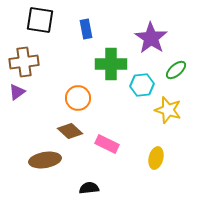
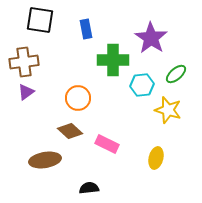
green cross: moved 2 px right, 4 px up
green ellipse: moved 4 px down
purple triangle: moved 9 px right
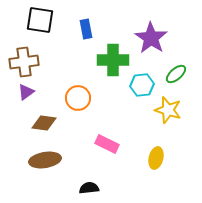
brown diamond: moved 26 px left, 8 px up; rotated 35 degrees counterclockwise
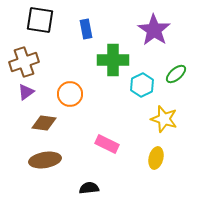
purple star: moved 3 px right, 8 px up
brown cross: rotated 12 degrees counterclockwise
cyan hexagon: rotated 20 degrees counterclockwise
orange circle: moved 8 px left, 4 px up
yellow star: moved 4 px left, 9 px down
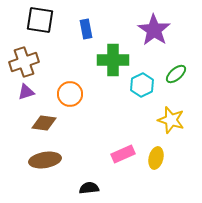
purple triangle: rotated 18 degrees clockwise
yellow star: moved 7 px right, 1 px down
pink rectangle: moved 16 px right, 10 px down; rotated 50 degrees counterclockwise
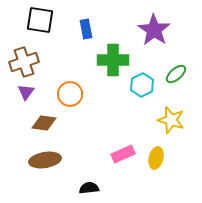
purple triangle: rotated 36 degrees counterclockwise
